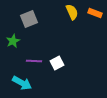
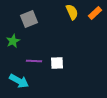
orange rectangle: rotated 64 degrees counterclockwise
white square: rotated 24 degrees clockwise
cyan arrow: moved 3 px left, 2 px up
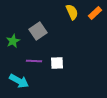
gray square: moved 9 px right, 12 px down; rotated 12 degrees counterclockwise
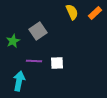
cyan arrow: rotated 108 degrees counterclockwise
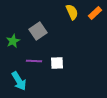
cyan arrow: rotated 138 degrees clockwise
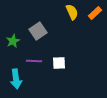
white square: moved 2 px right
cyan arrow: moved 3 px left, 2 px up; rotated 24 degrees clockwise
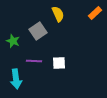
yellow semicircle: moved 14 px left, 2 px down
green star: rotated 24 degrees counterclockwise
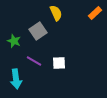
yellow semicircle: moved 2 px left, 1 px up
green star: moved 1 px right
purple line: rotated 28 degrees clockwise
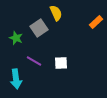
orange rectangle: moved 1 px right, 9 px down
gray square: moved 1 px right, 3 px up
green star: moved 2 px right, 3 px up
white square: moved 2 px right
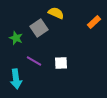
yellow semicircle: rotated 42 degrees counterclockwise
orange rectangle: moved 2 px left
